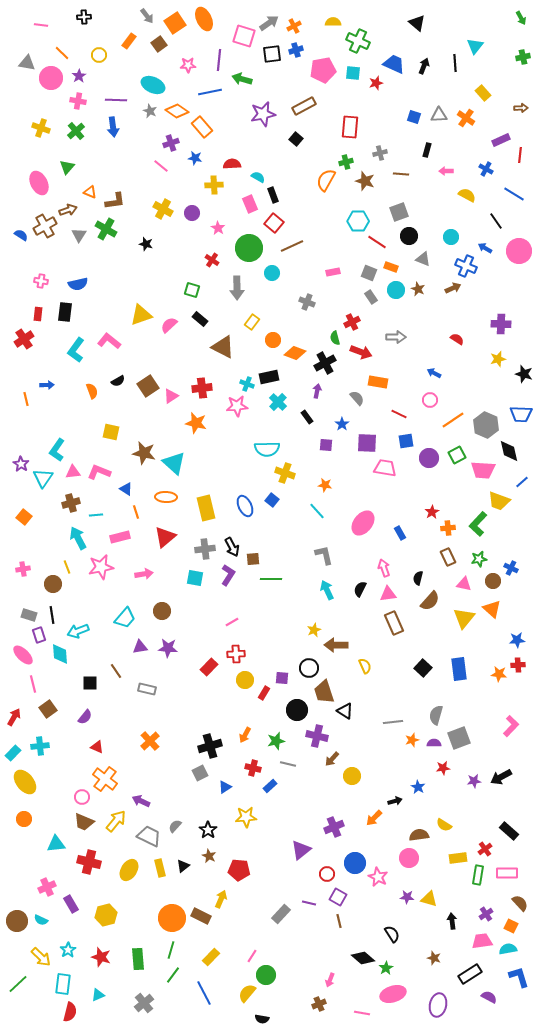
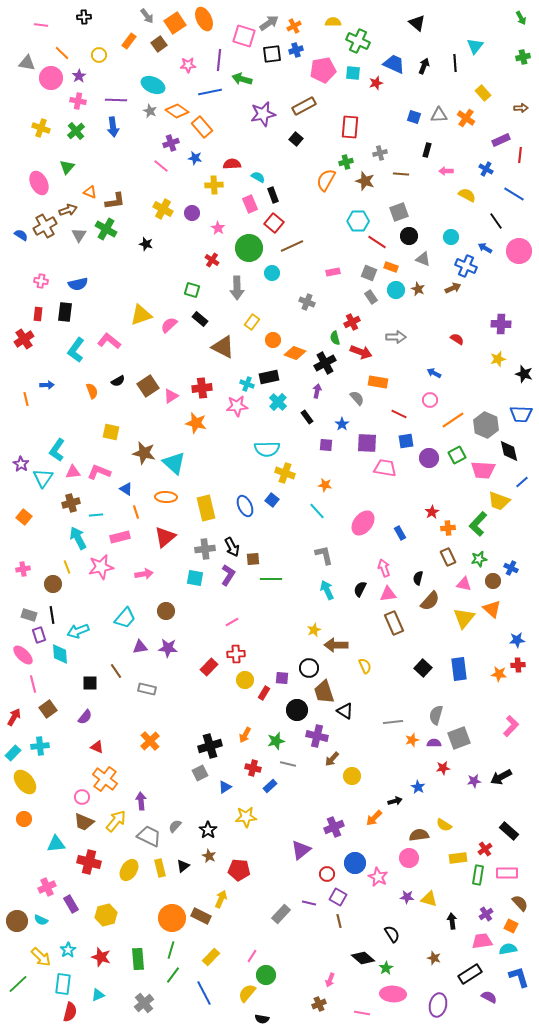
brown circle at (162, 611): moved 4 px right
purple arrow at (141, 801): rotated 60 degrees clockwise
pink ellipse at (393, 994): rotated 20 degrees clockwise
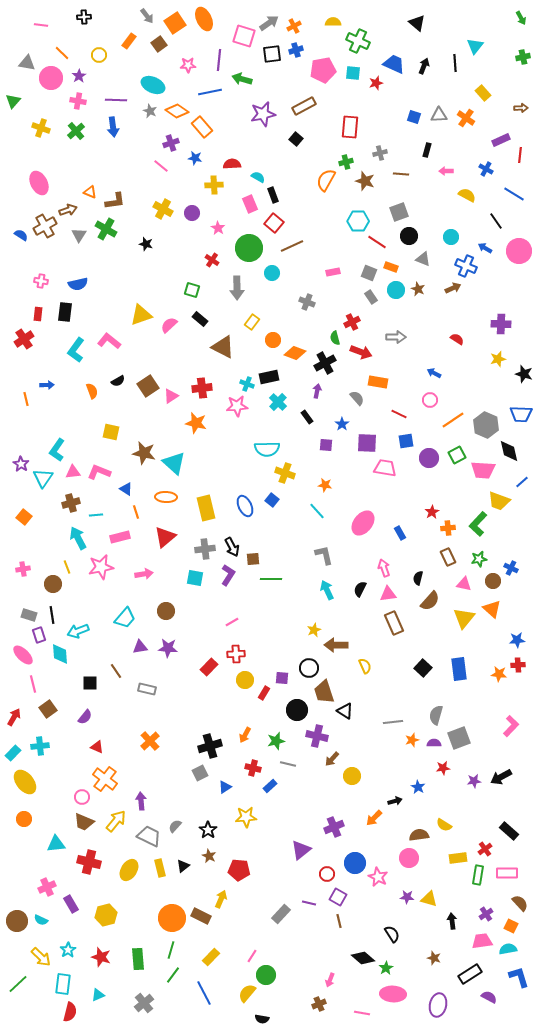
green triangle at (67, 167): moved 54 px left, 66 px up
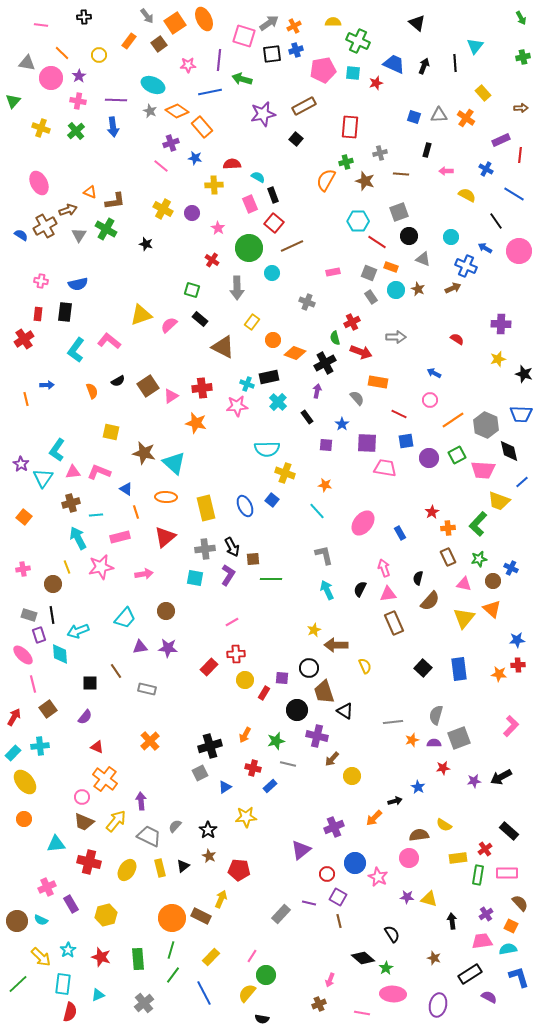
yellow ellipse at (129, 870): moved 2 px left
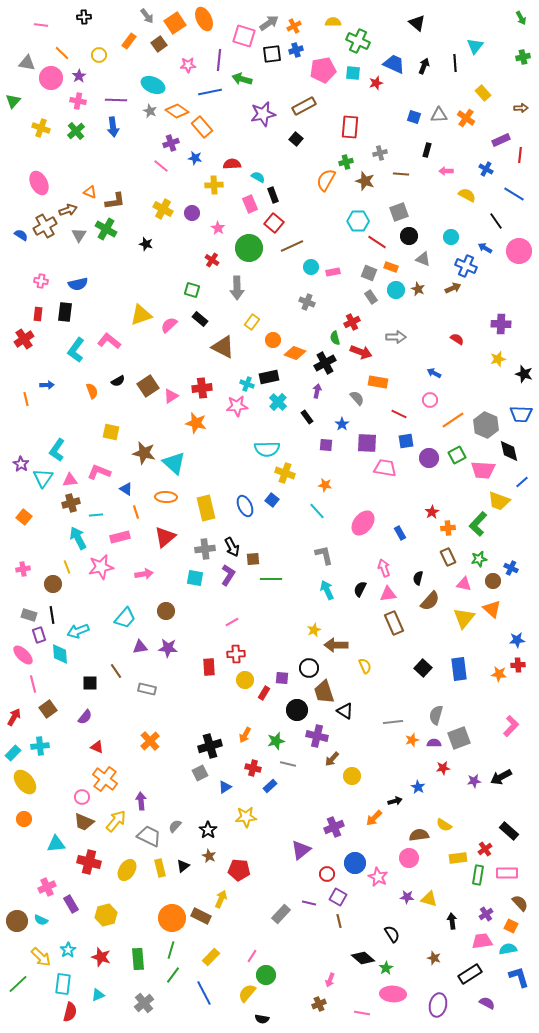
cyan circle at (272, 273): moved 39 px right, 6 px up
pink triangle at (73, 472): moved 3 px left, 8 px down
red rectangle at (209, 667): rotated 48 degrees counterclockwise
purple semicircle at (489, 997): moved 2 px left, 6 px down
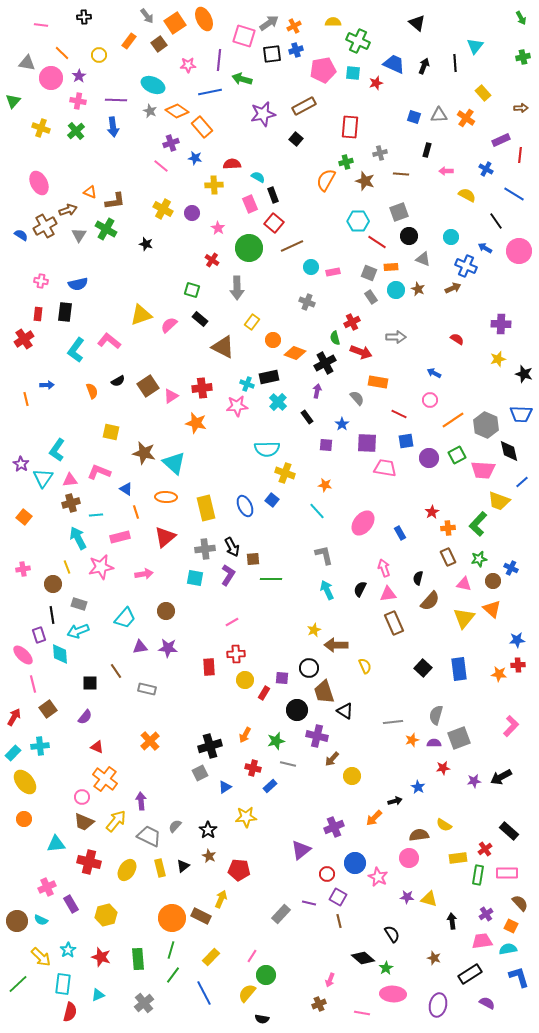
orange rectangle at (391, 267): rotated 24 degrees counterclockwise
gray rectangle at (29, 615): moved 50 px right, 11 px up
